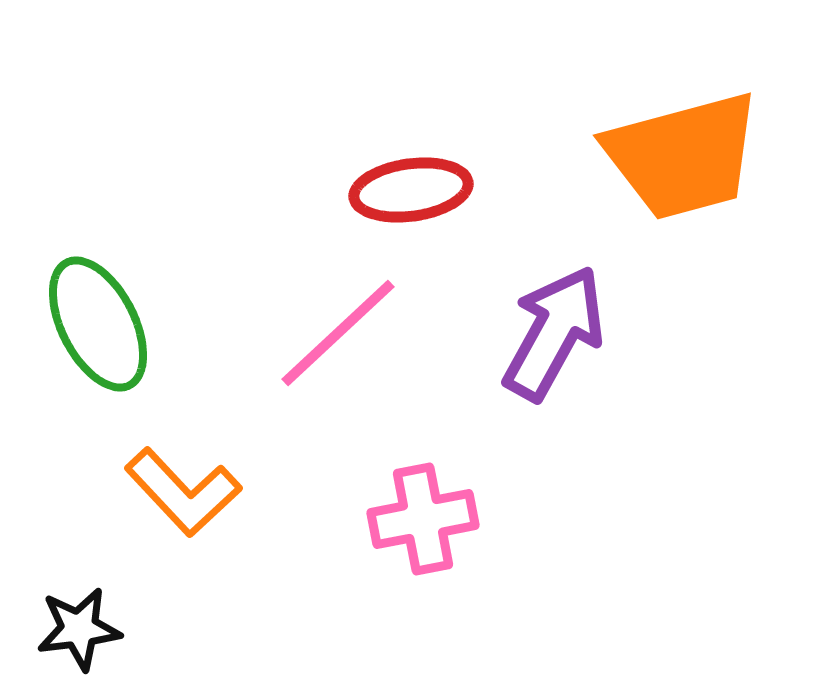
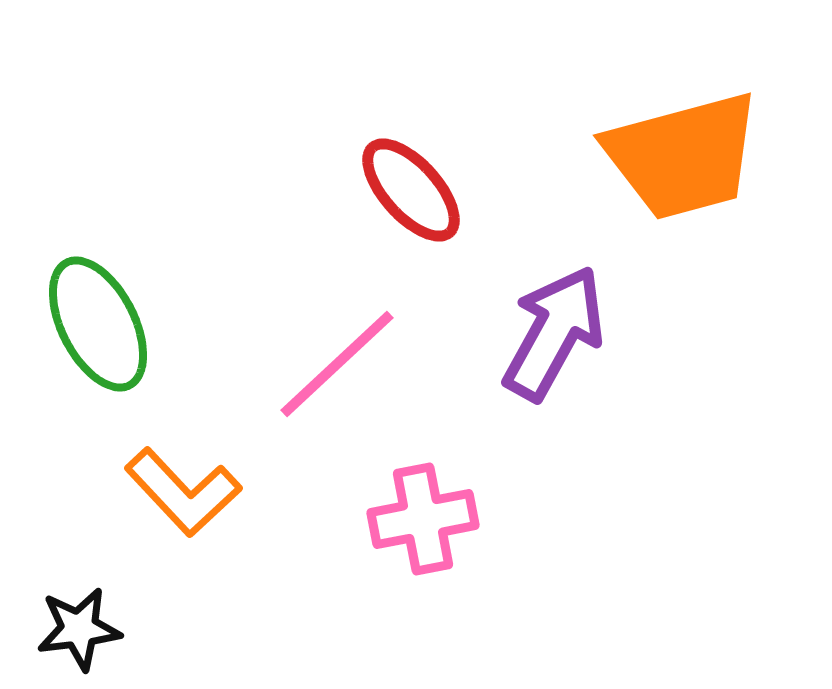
red ellipse: rotated 56 degrees clockwise
pink line: moved 1 px left, 31 px down
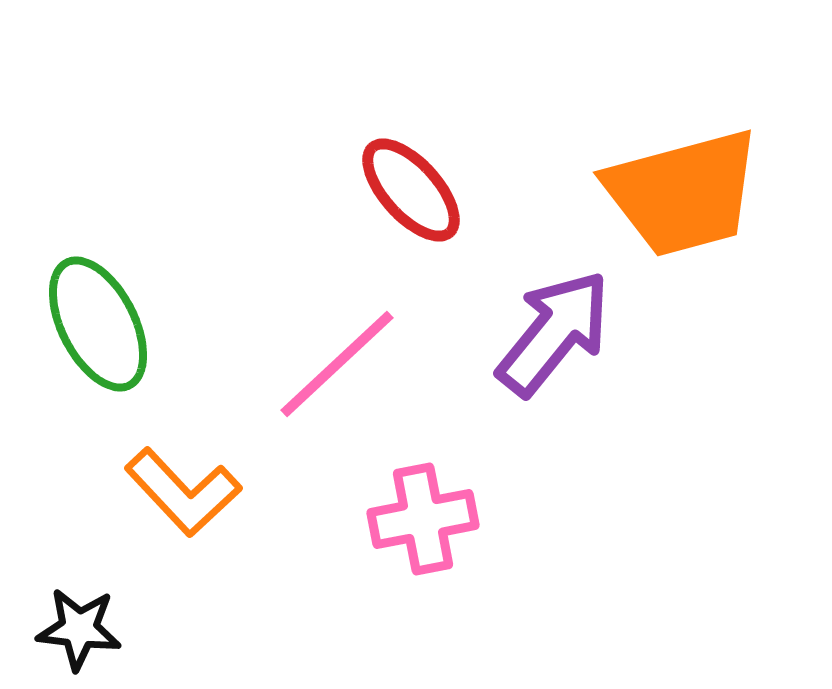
orange trapezoid: moved 37 px down
purple arrow: rotated 10 degrees clockwise
black star: rotated 14 degrees clockwise
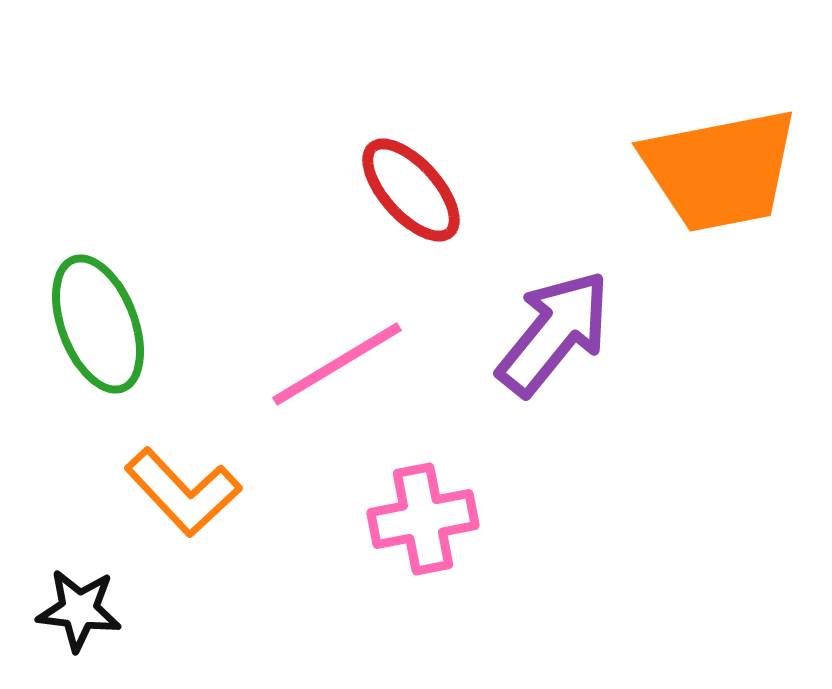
orange trapezoid: moved 37 px right, 23 px up; rotated 4 degrees clockwise
green ellipse: rotated 6 degrees clockwise
pink line: rotated 12 degrees clockwise
black star: moved 19 px up
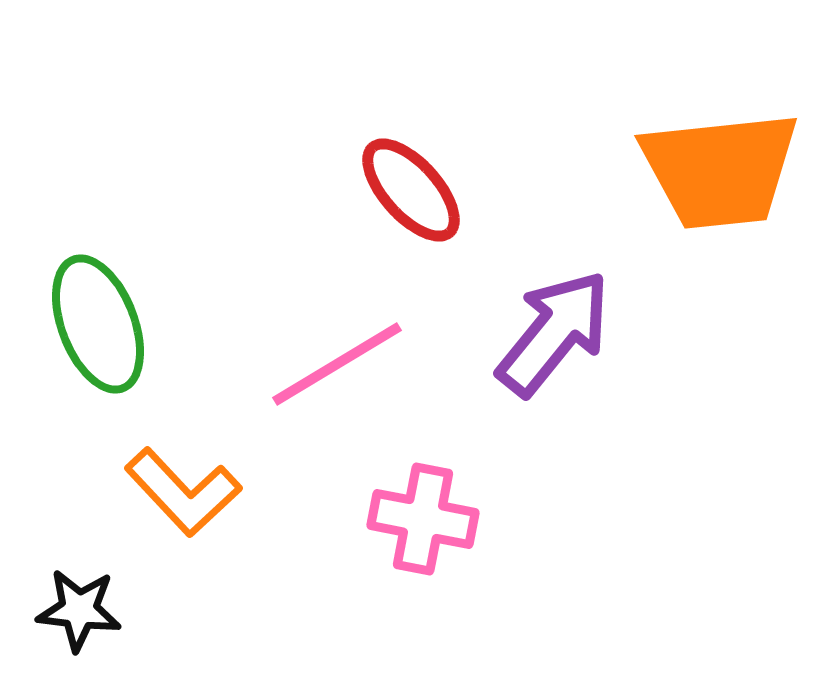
orange trapezoid: rotated 5 degrees clockwise
pink cross: rotated 22 degrees clockwise
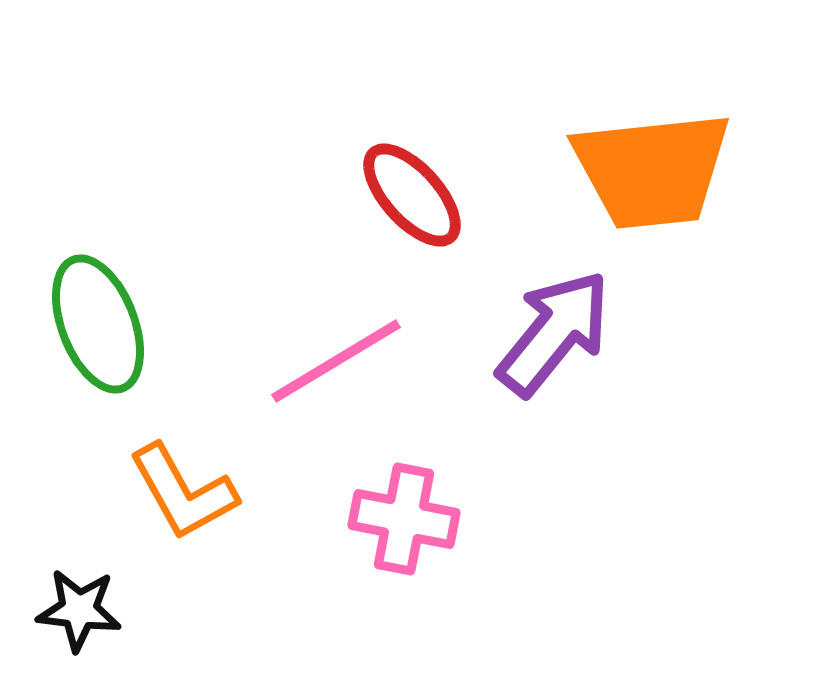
orange trapezoid: moved 68 px left
red ellipse: moved 1 px right, 5 px down
pink line: moved 1 px left, 3 px up
orange L-shape: rotated 14 degrees clockwise
pink cross: moved 19 px left
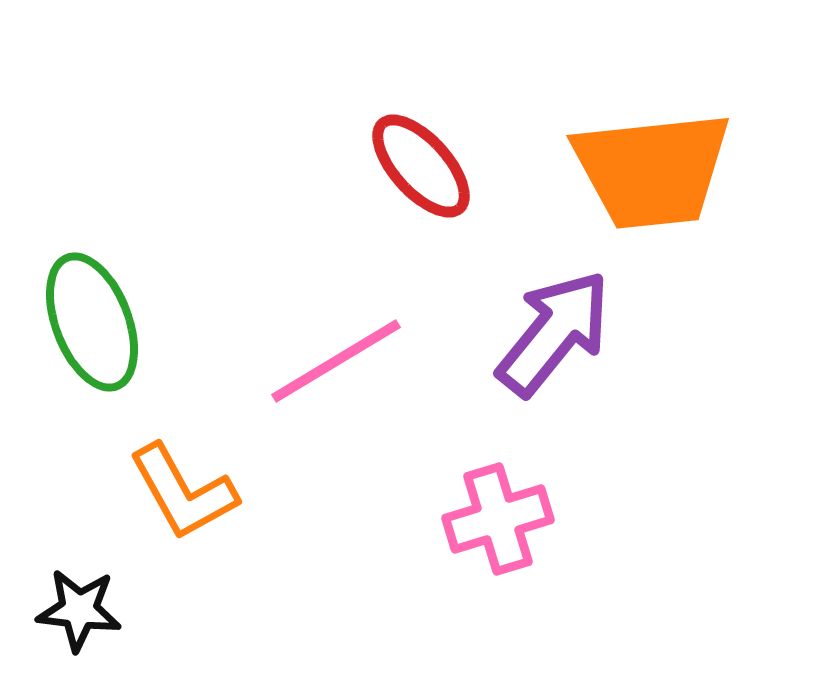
red ellipse: moved 9 px right, 29 px up
green ellipse: moved 6 px left, 2 px up
pink cross: moved 94 px right; rotated 28 degrees counterclockwise
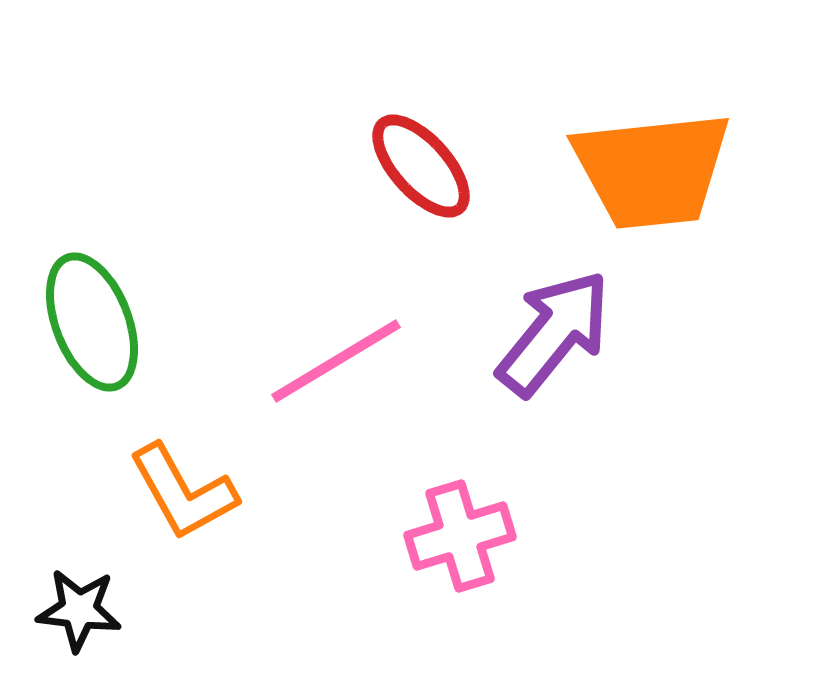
pink cross: moved 38 px left, 17 px down
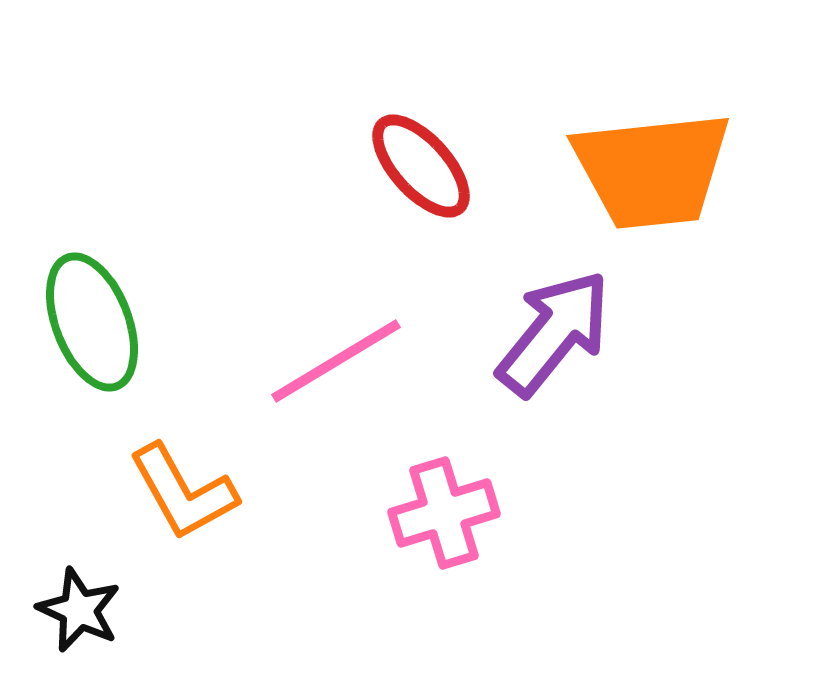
pink cross: moved 16 px left, 23 px up
black star: rotated 18 degrees clockwise
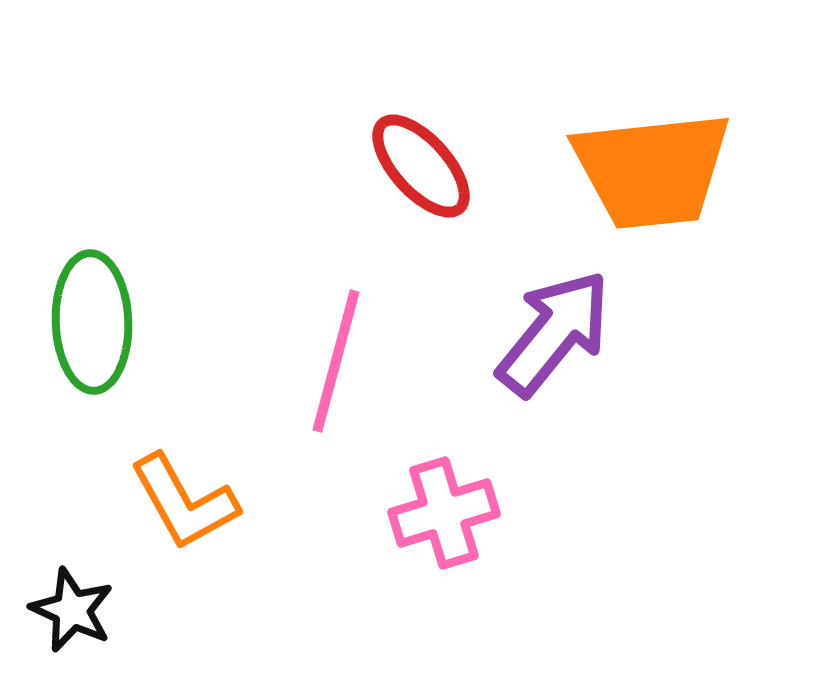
green ellipse: rotated 19 degrees clockwise
pink line: rotated 44 degrees counterclockwise
orange L-shape: moved 1 px right, 10 px down
black star: moved 7 px left
